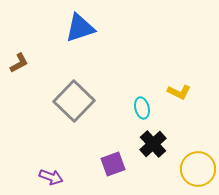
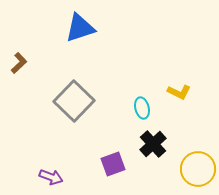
brown L-shape: rotated 15 degrees counterclockwise
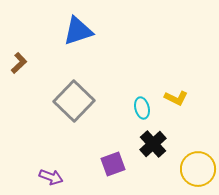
blue triangle: moved 2 px left, 3 px down
yellow L-shape: moved 3 px left, 6 px down
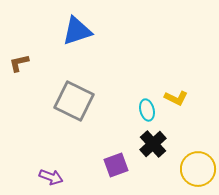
blue triangle: moved 1 px left
brown L-shape: rotated 150 degrees counterclockwise
gray square: rotated 18 degrees counterclockwise
cyan ellipse: moved 5 px right, 2 px down
purple square: moved 3 px right, 1 px down
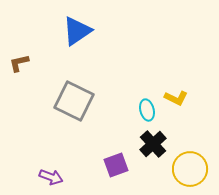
blue triangle: rotated 16 degrees counterclockwise
yellow circle: moved 8 px left
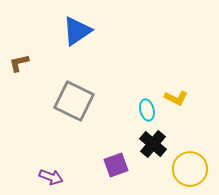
black cross: rotated 8 degrees counterclockwise
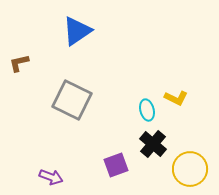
gray square: moved 2 px left, 1 px up
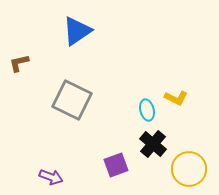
yellow circle: moved 1 px left
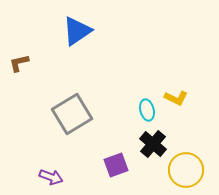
gray square: moved 14 px down; rotated 33 degrees clockwise
yellow circle: moved 3 px left, 1 px down
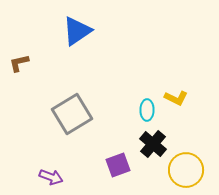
cyan ellipse: rotated 15 degrees clockwise
purple square: moved 2 px right
